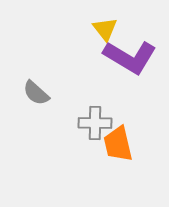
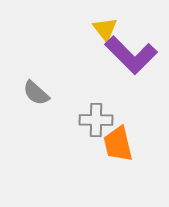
purple L-shape: moved 1 px right, 2 px up; rotated 14 degrees clockwise
gray cross: moved 1 px right, 3 px up
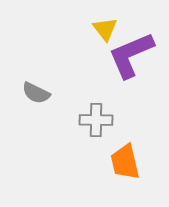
purple L-shape: rotated 112 degrees clockwise
gray semicircle: rotated 16 degrees counterclockwise
orange trapezoid: moved 7 px right, 18 px down
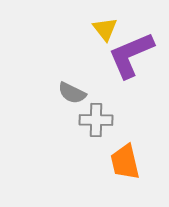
gray semicircle: moved 36 px right
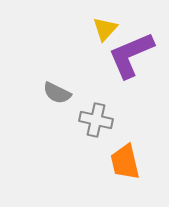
yellow triangle: rotated 20 degrees clockwise
gray semicircle: moved 15 px left
gray cross: rotated 12 degrees clockwise
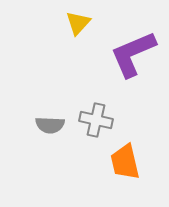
yellow triangle: moved 27 px left, 6 px up
purple L-shape: moved 2 px right, 1 px up
gray semicircle: moved 7 px left, 32 px down; rotated 24 degrees counterclockwise
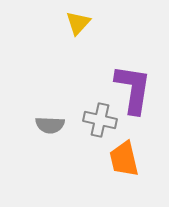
purple L-shape: moved 35 px down; rotated 122 degrees clockwise
gray cross: moved 4 px right
orange trapezoid: moved 1 px left, 3 px up
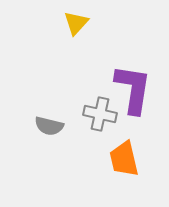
yellow triangle: moved 2 px left
gray cross: moved 6 px up
gray semicircle: moved 1 px left, 1 px down; rotated 12 degrees clockwise
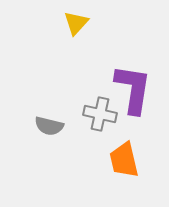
orange trapezoid: moved 1 px down
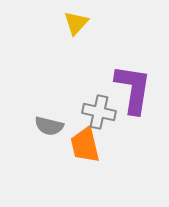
gray cross: moved 1 px left, 2 px up
orange trapezoid: moved 39 px left, 15 px up
